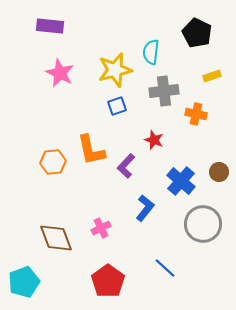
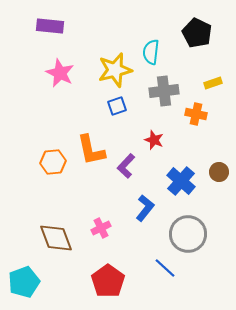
yellow rectangle: moved 1 px right, 7 px down
gray circle: moved 15 px left, 10 px down
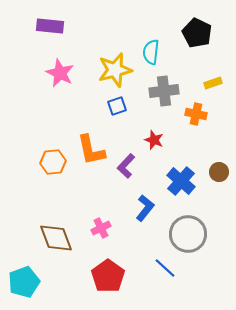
red pentagon: moved 5 px up
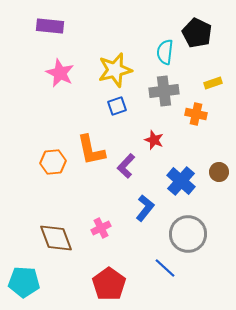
cyan semicircle: moved 14 px right
red pentagon: moved 1 px right, 8 px down
cyan pentagon: rotated 24 degrees clockwise
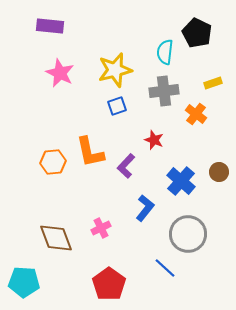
orange cross: rotated 25 degrees clockwise
orange L-shape: moved 1 px left, 2 px down
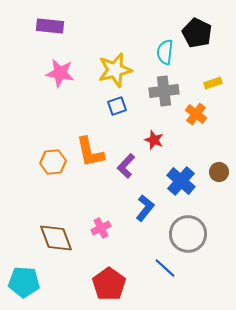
pink star: rotated 16 degrees counterclockwise
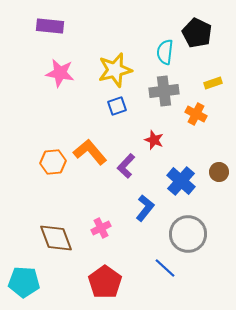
orange cross: rotated 10 degrees counterclockwise
orange L-shape: rotated 152 degrees clockwise
red pentagon: moved 4 px left, 2 px up
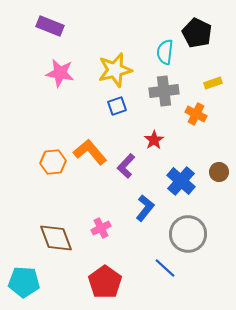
purple rectangle: rotated 16 degrees clockwise
red star: rotated 18 degrees clockwise
